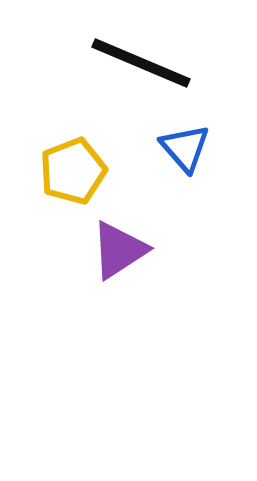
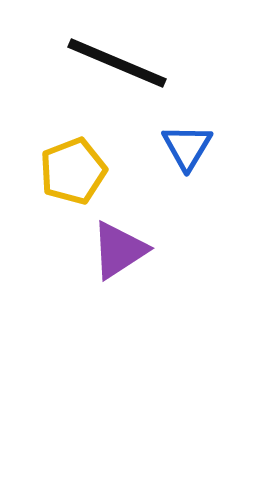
black line: moved 24 px left
blue triangle: moved 2 px right, 1 px up; rotated 12 degrees clockwise
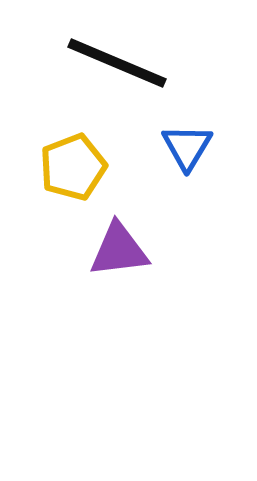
yellow pentagon: moved 4 px up
purple triangle: rotated 26 degrees clockwise
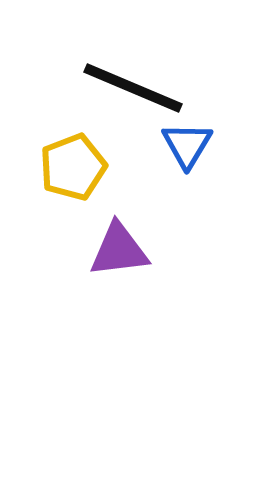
black line: moved 16 px right, 25 px down
blue triangle: moved 2 px up
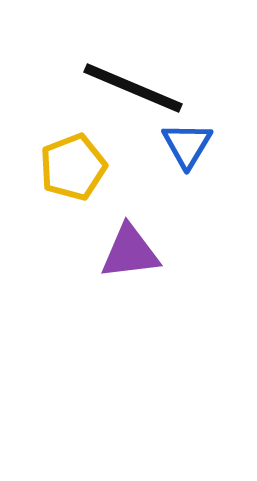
purple triangle: moved 11 px right, 2 px down
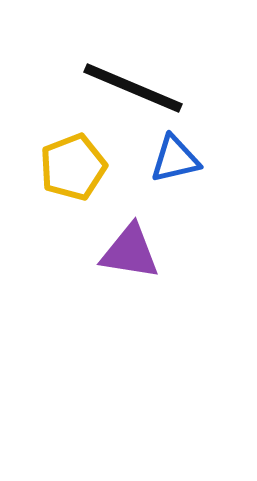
blue triangle: moved 12 px left, 14 px down; rotated 46 degrees clockwise
purple triangle: rotated 16 degrees clockwise
